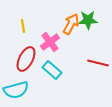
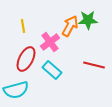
orange arrow: moved 1 px left, 2 px down
red line: moved 4 px left, 2 px down
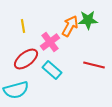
red ellipse: rotated 25 degrees clockwise
